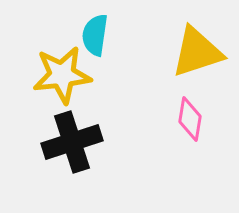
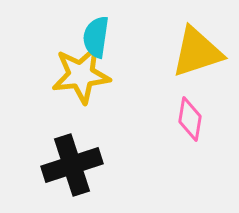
cyan semicircle: moved 1 px right, 2 px down
yellow star: moved 19 px right
black cross: moved 23 px down
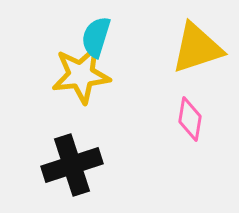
cyan semicircle: rotated 9 degrees clockwise
yellow triangle: moved 4 px up
